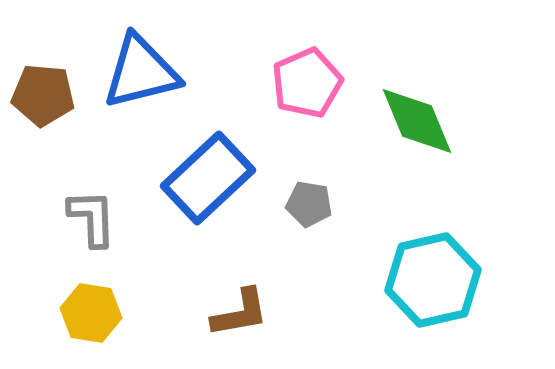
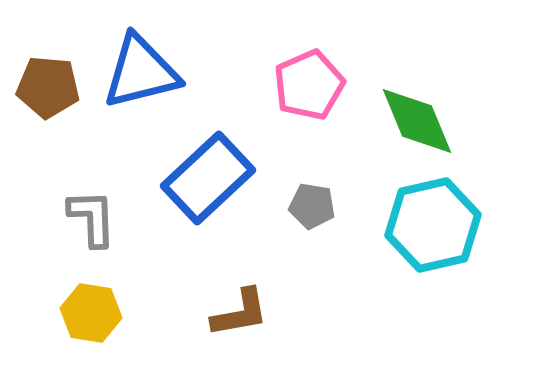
pink pentagon: moved 2 px right, 2 px down
brown pentagon: moved 5 px right, 8 px up
gray pentagon: moved 3 px right, 2 px down
cyan hexagon: moved 55 px up
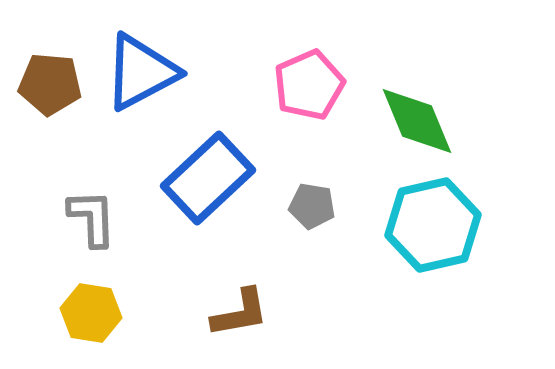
blue triangle: rotated 14 degrees counterclockwise
brown pentagon: moved 2 px right, 3 px up
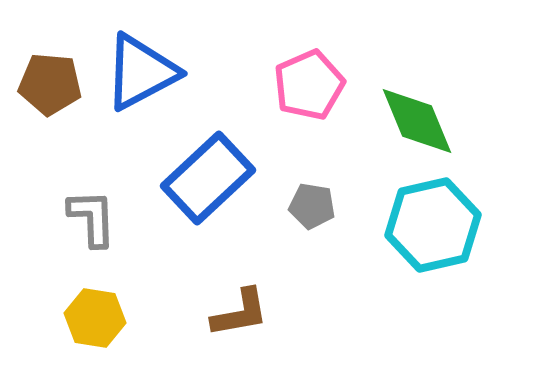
yellow hexagon: moved 4 px right, 5 px down
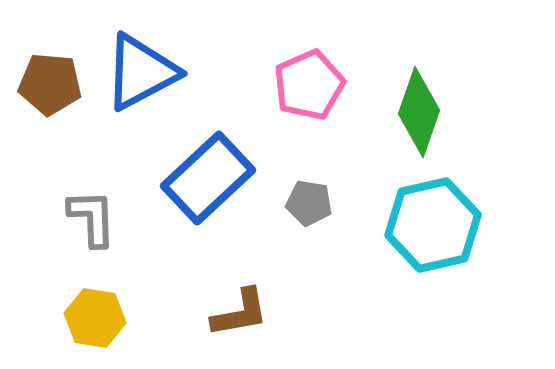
green diamond: moved 2 px right, 9 px up; rotated 42 degrees clockwise
gray pentagon: moved 3 px left, 3 px up
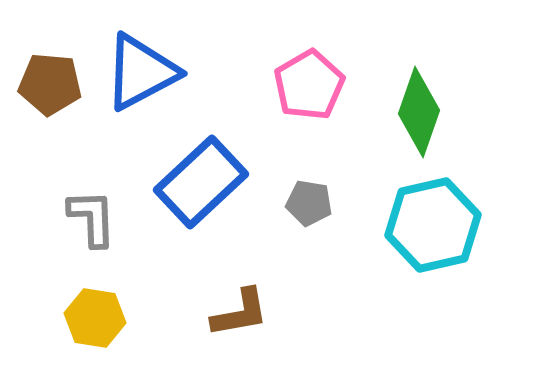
pink pentagon: rotated 6 degrees counterclockwise
blue rectangle: moved 7 px left, 4 px down
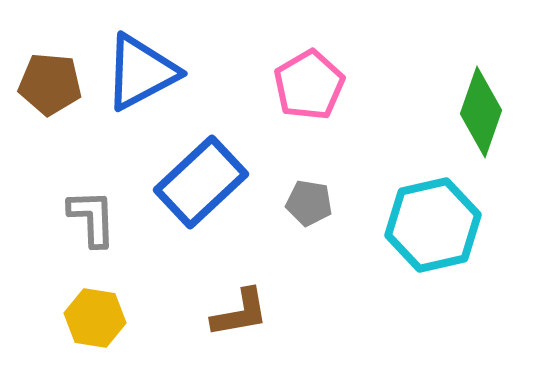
green diamond: moved 62 px right
